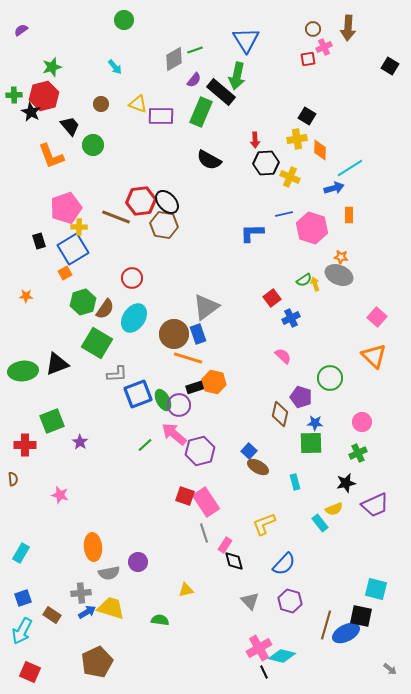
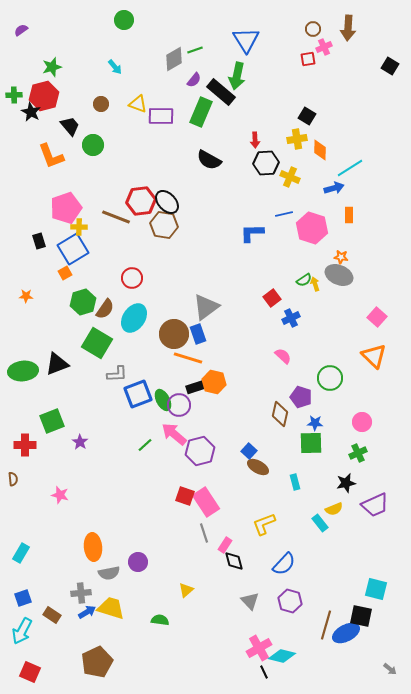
yellow triangle at (186, 590): rotated 28 degrees counterclockwise
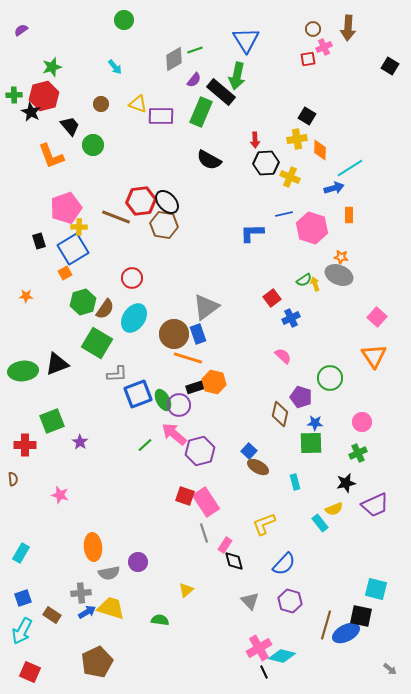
orange triangle at (374, 356): rotated 12 degrees clockwise
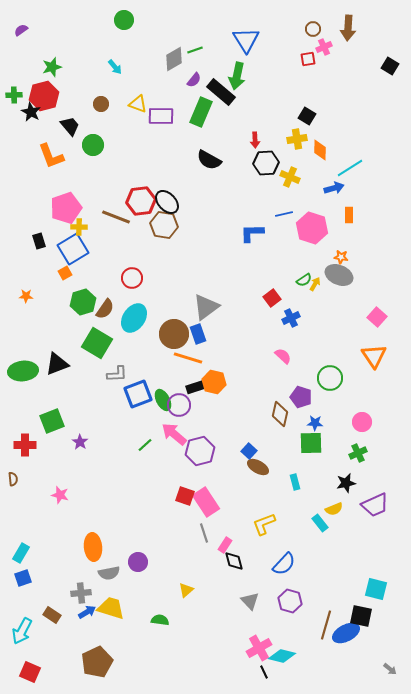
yellow arrow at (315, 284): rotated 48 degrees clockwise
blue square at (23, 598): moved 20 px up
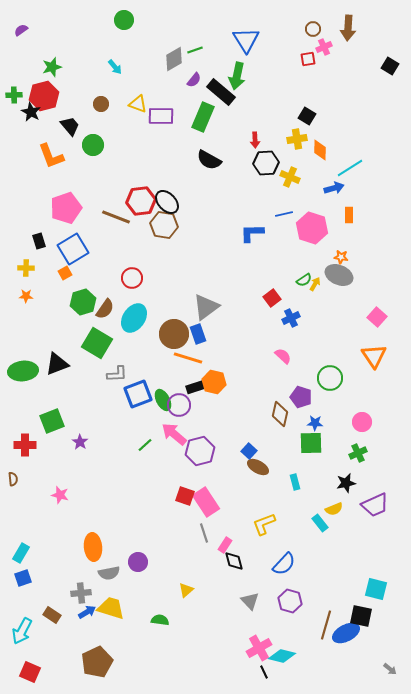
green rectangle at (201, 112): moved 2 px right, 5 px down
yellow cross at (79, 227): moved 53 px left, 41 px down
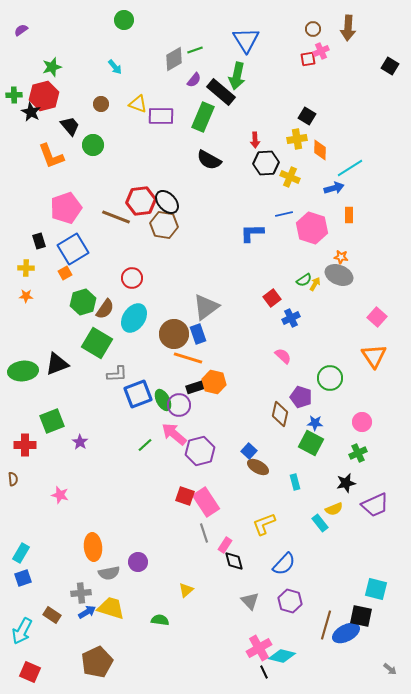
pink cross at (324, 47): moved 3 px left, 4 px down
green square at (311, 443): rotated 30 degrees clockwise
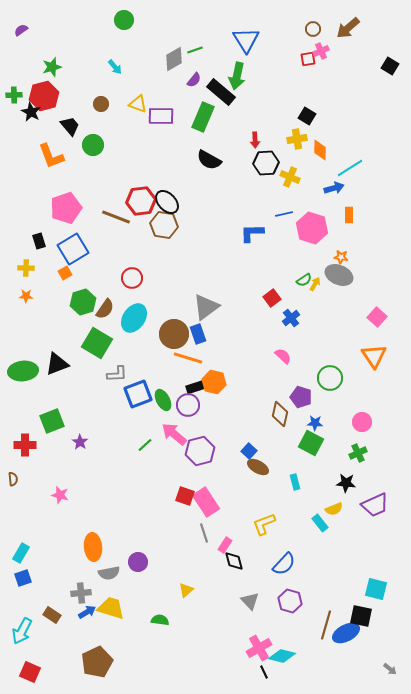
brown arrow at (348, 28): rotated 45 degrees clockwise
blue cross at (291, 318): rotated 12 degrees counterclockwise
purple circle at (179, 405): moved 9 px right
black star at (346, 483): rotated 18 degrees clockwise
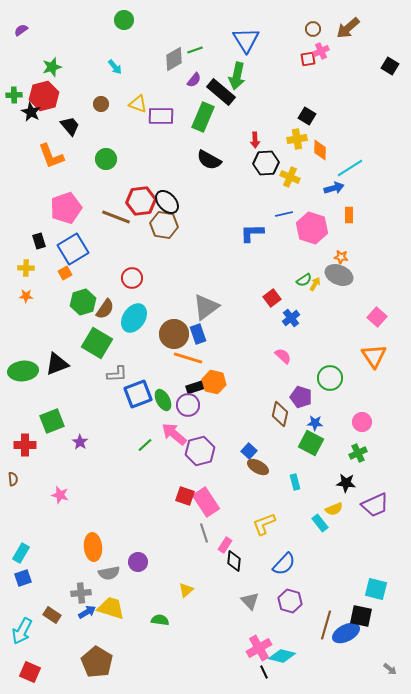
green circle at (93, 145): moved 13 px right, 14 px down
black diamond at (234, 561): rotated 20 degrees clockwise
brown pentagon at (97, 662): rotated 16 degrees counterclockwise
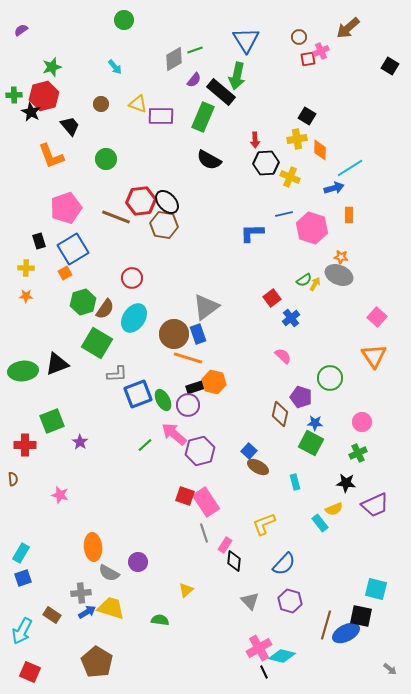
brown circle at (313, 29): moved 14 px left, 8 px down
gray semicircle at (109, 573): rotated 40 degrees clockwise
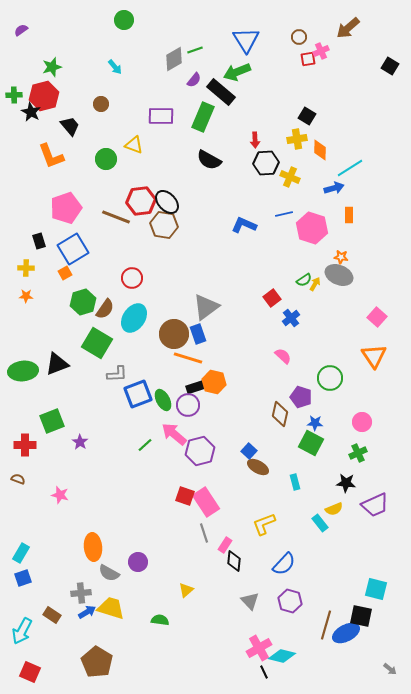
green arrow at (237, 76): moved 4 px up; rotated 56 degrees clockwise
yellow triangle at (138, 104): moved 4 px left, 41 px down
blue L-shape at (252, 233): moved 8 px left, 8 px up; rotated 25 degrees clockwise
brown semicircle at (13, 479): moved 5 px right; rotated 64 degrees counterclockwise
